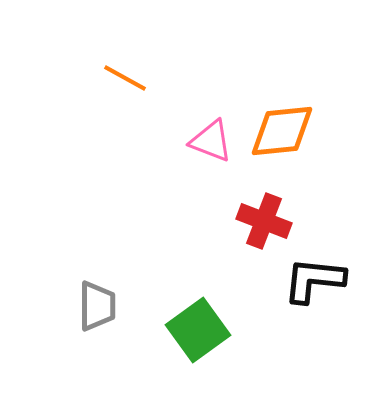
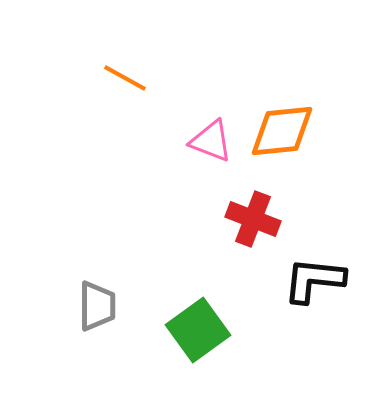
red cross: moved 11 px left, 2 px up
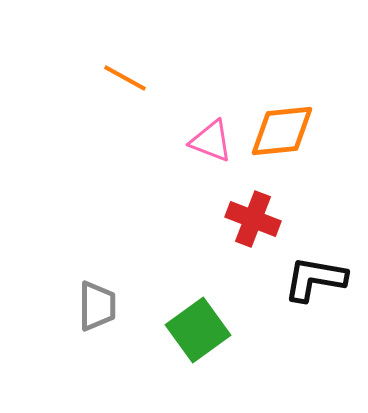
black L-shape: moved 1 px right, 1 px up; rotated 4 degrees clockwise
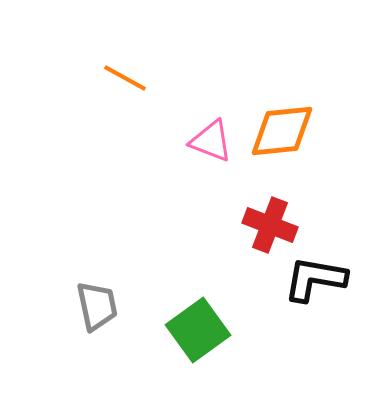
red cross: moved 17 px right, 6 px down
gray trapezoid: rotated 12 degrees counterclockwise
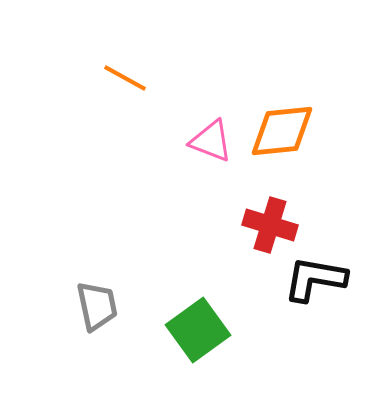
red cross: rotated 4 degrees counterclockwise
